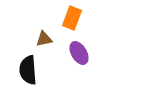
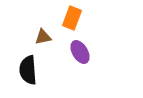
brown triangle: moved 1 px left, 2 px up
purple ellipse: moved 1 px right, 1 px up
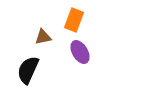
orange rectangle: moved 2 px right, 2 px down
black semicircle: rotated 28 degrees clockwise
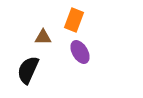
brown triangle: rotated 12 degrees clockwise
